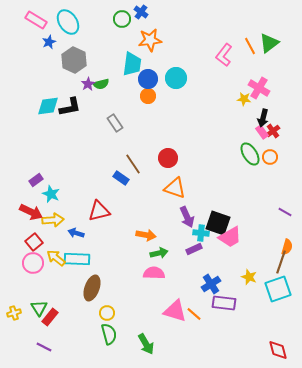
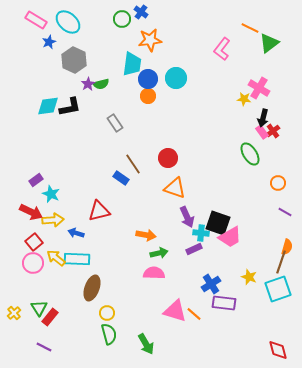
cyan ellipse at (68, 22): rotated 15 degrees counterclockwise
orange line at (250, 46): moved 18 px up; rotated 36 degrees counterclockwise
pink L-shape at (224, 55): moved 2 px left, 6 px up
orange circle at (270, 157): moved 8 px right, 26 px down
yellow cross at (14, 313): rotated 24 degrees counterclockwise
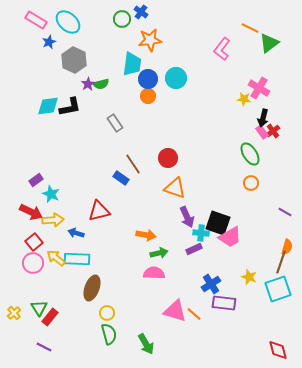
orange circle at (278, 183): moved 27 px left
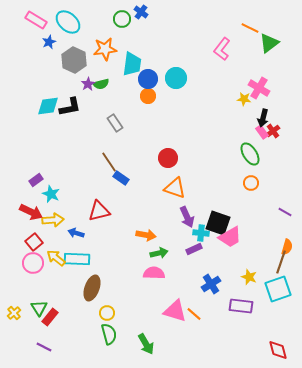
orange star at (150, 40): moved 45 px left, 9 px down
brown line at (133, 164): moved 24 px left, 2 px up
purple rectangle at (224, 303): moved 17 px right, 3 px down
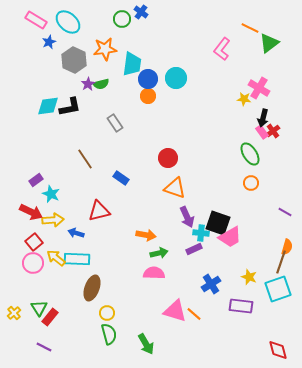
brown line at (109, 162): moved 24 px left, 3 px up
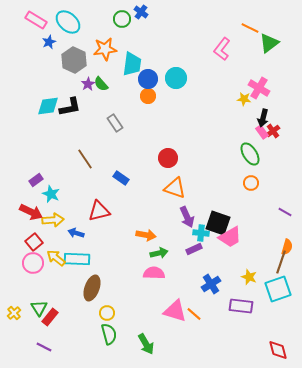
green semicircle at (101, 84): rotated 63 degrees clockwise
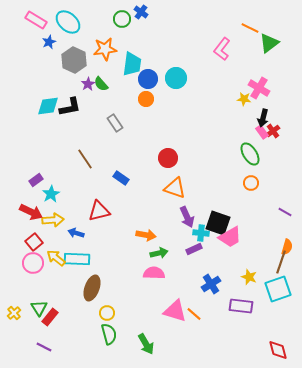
orange circle at (148, 96): moved 2 px left, 3 px down
cyan star at (51, 194): rotated 18 degrees clockwise
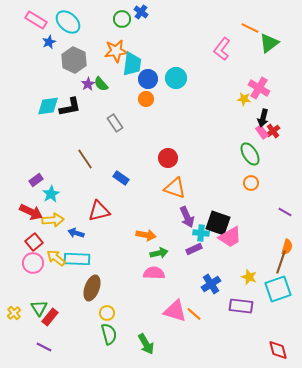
orange star at (105, 49): moved 11 px right, 2 px down
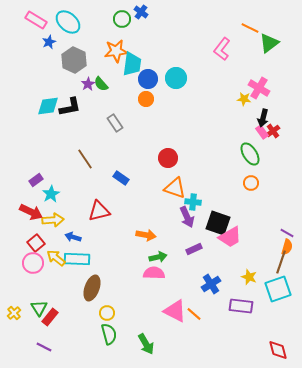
purple line at (285, 212): moved 2 px right, 21 px down
blue arrow at (76, 233): moved 3 px left, 4 px down
cyan cross at (201, 233): moved 8 px left, 31 px up
red square at (34, 242): moved 2 px right, 1 px down
green arrow at (159, 253): moved 1 px left, 4 px down
pink triangle at (175, 311): rotated 10 degrees clockwise
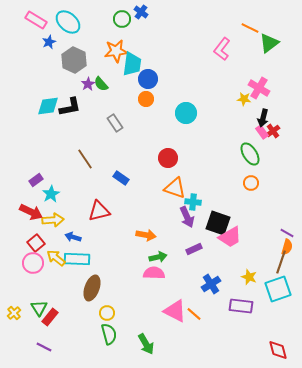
cyan circle at (176, 78): moved 10 px right, 35 px down
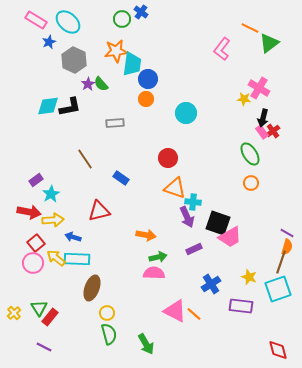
gray rectangle at (115, 123): rotated 60 degrees counterclockwise
red arrow at (31, 212): moved 2 px left; rotated 15 degrees counterclockwise
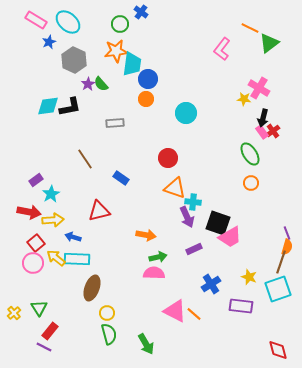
green circle at (122, 19): moved 2 px left, 5 px down
purple line at (287, 233): rotated 40 degrees clockwise
red rectangle at (50, 317): moved 14 px down
